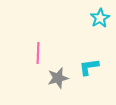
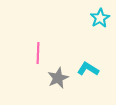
cyan L-shape: moved 1 px left, 2 px down; rotated 40 degrees clockwise
gray star: rotated 10 degrees counterclockwise
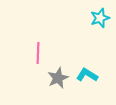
cyan star: rotated 12 degrees clockwise
cyan L-shape: moved 1 px left, 6 px down
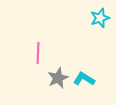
cyan L-shape: moved 3 px left, 4 px down
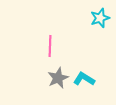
pink line: moved 12 px right, 7 px up
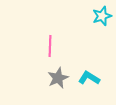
cyan star: moved 2 px right, 2 px up
cyan L-shape: moved 5 px right, 1 px up
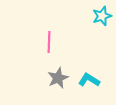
pink line: moved 1 px left, 4 px up
cyan L-shape: moved 2 px down
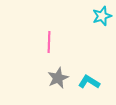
cyan L-shape: moved 2 px down
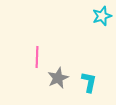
pink line: moved 12 px left, 15 px down
cyan L-shape: rotated 70 degrees clockwise
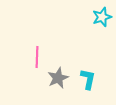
cyan star: moved 1 px down
cyan L-shape: moved 1 px left, 3 px up
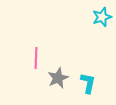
pink line: moved 1 px left, 1 px down
cyan L-shape: moved 4 px down
